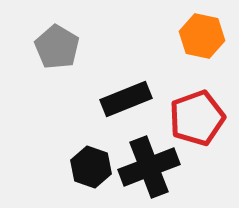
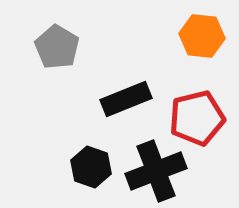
orange hexagon: rotated 6 degrees counterclockwise
red pentagon: rotated 6 degrees clockwise
black cross: moved 7 px right, 4 px down
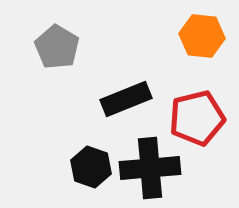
black cross: moved 6 px left, 3 px up; rotated 16 degrees clockwise
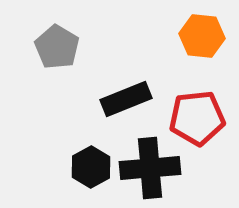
red pentagon: rotated 8 degrees clockwise
black hexagon: rotated 12 degrees clockwise
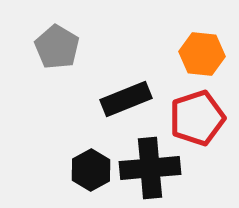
orange hexagon: moved 18 px down
red pentagon: rotated 12 degrees counterclockwise
black hexagon: moved 3 px down
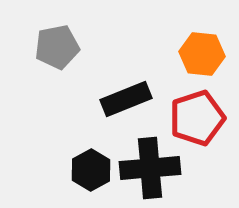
gray pentagon: rotated 30 degrees clockwise
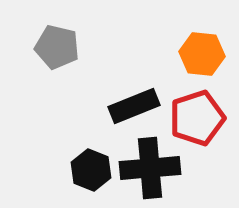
gray pentagon: rotated 24 degrees clockwise
black rectangle: moved 8 px right, 7 px down
black hexagon: rotated 9 degrees counterclockwise
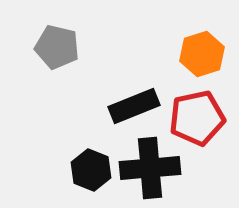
orange hexagon: rotated 24 degrees counterclockwise
red pentagon: rotated 6 degrees clockwise
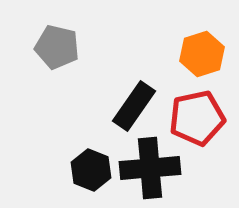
black rectangle: rotated 33 degrees counterclockwise
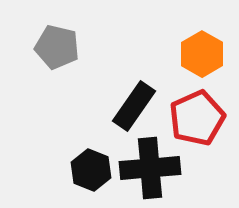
orange hexagon: rotated 12 degrees counterclockwise
red pentagon: rotated 12 degrees counterclockwise
